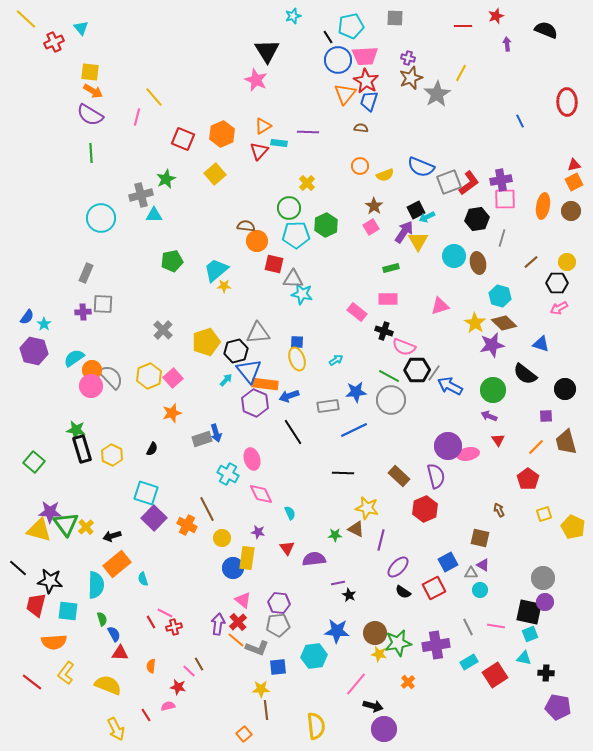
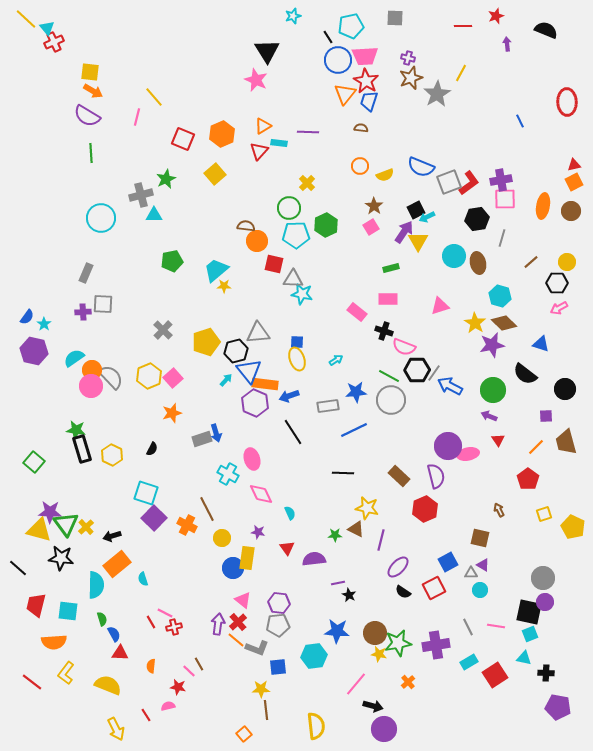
cyan triangle at (81, 28): moved 34 px left
purple semicircle at (90, 115): moved 3 px left, 1 px down
black star at (50, 581): moved 11 px right, 23 px up
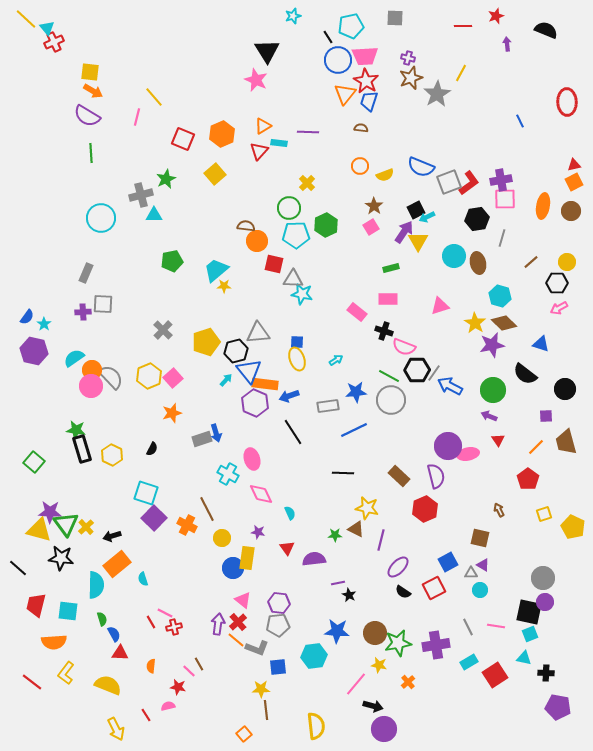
yellow star at (379, 654): moved 11 px down
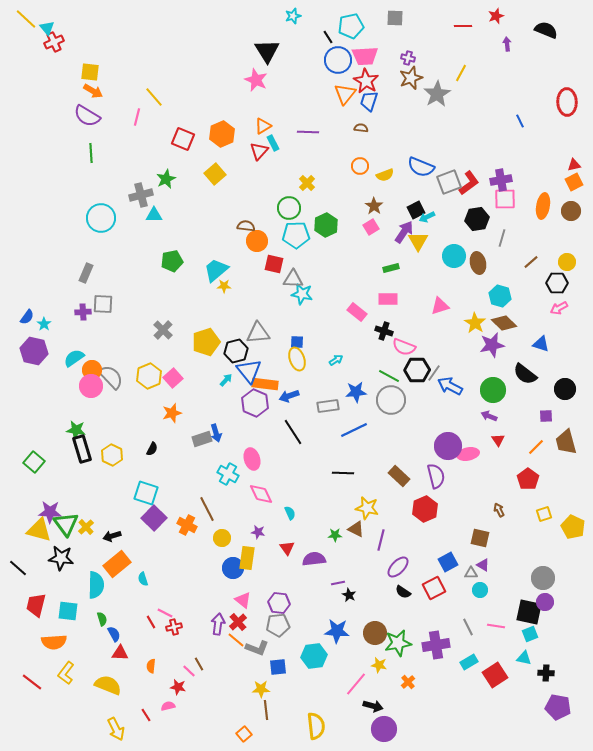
cyan rectangle at (279, 143): moved 6 px left; rotated 56 degrees clockwise
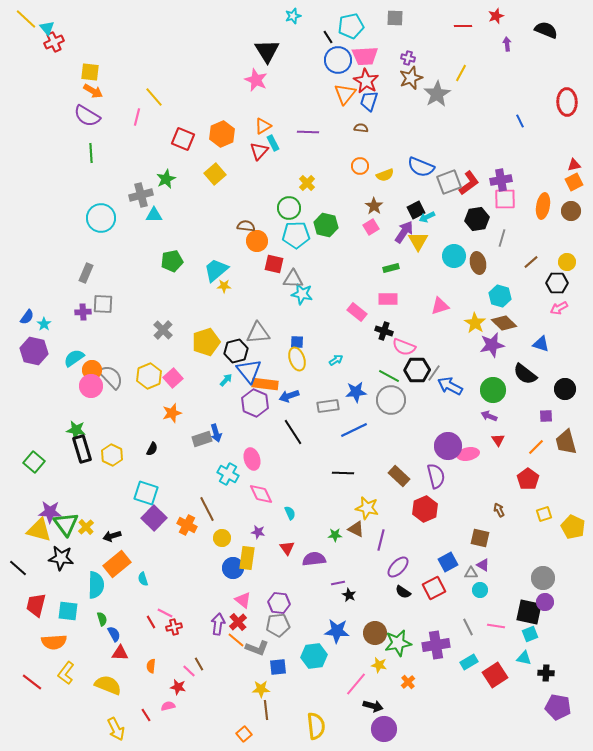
green hexagon at (326, 225): rotated 20 degrees counterclockwise
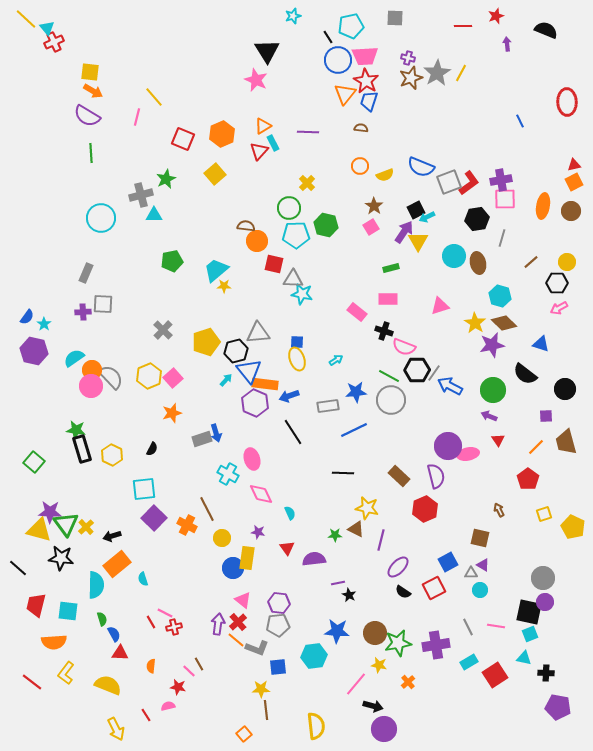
gray star at (437, 94): moved 21 px up
cyan square at (146, 493): moved 2 px left, 4 px up; rotated 25 degrees counterclockwise
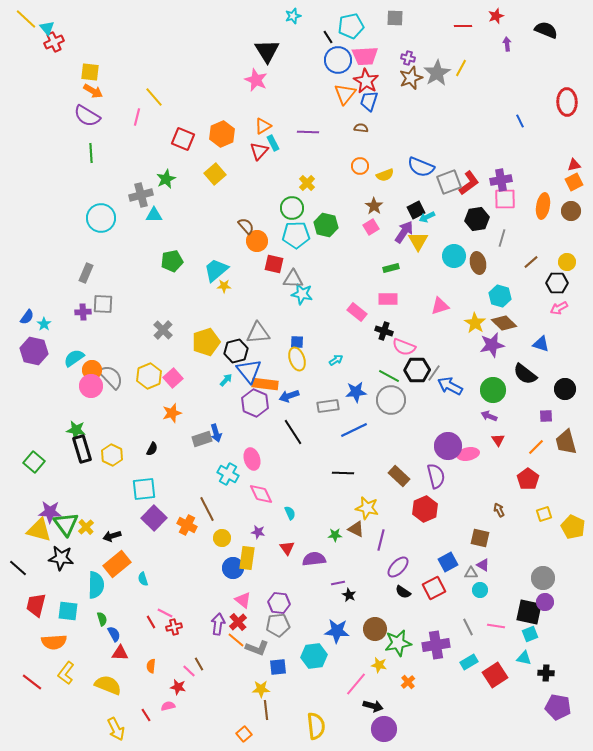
yellow line at (461, 73): moved 5 px up
green circle at (289, 208): moved 3 px right
brown semicircle at (246, 226): rotated 42 degrees clockwise
brown circle at (375, 633): moved 4 px up
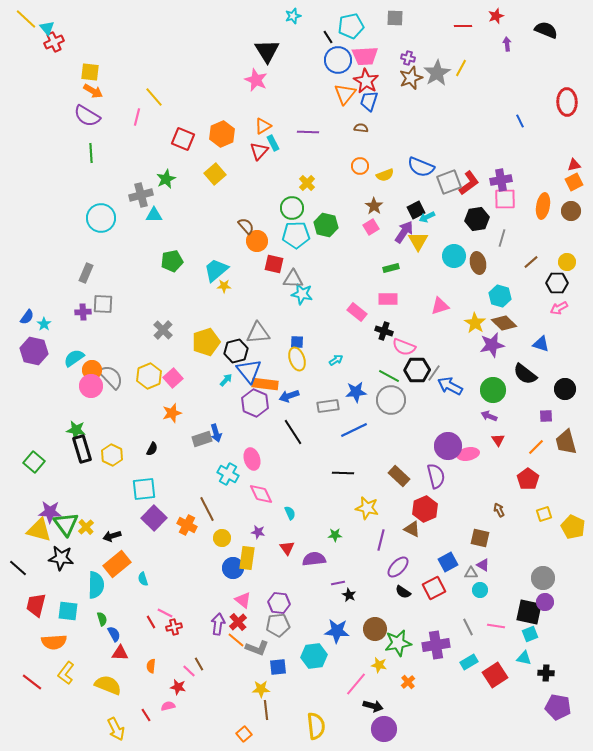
brown triangle at (356, 529): moved 56 px right
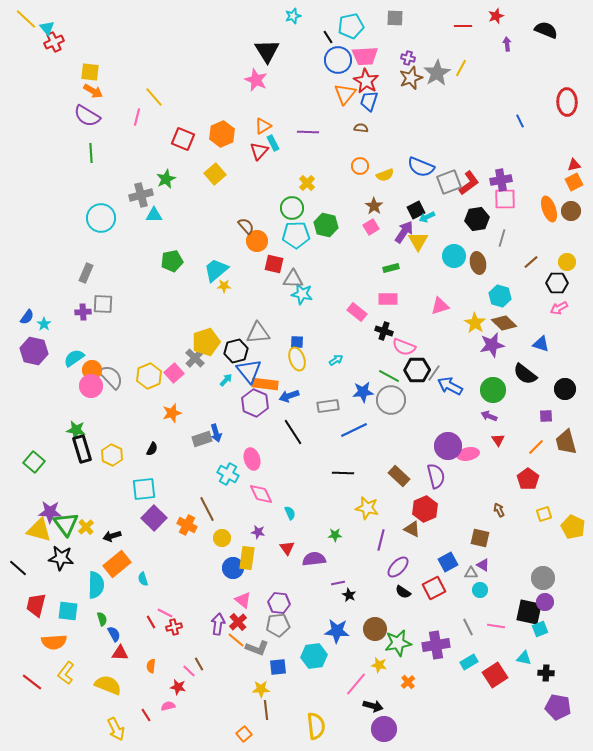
orange ellipse at (543, 206): moved 6 px right, 3 px down; rotated 30 degrees counterclockwise
gray cross at (163, 330): moved 32 px right, 28 px down
pink square at (173, 378): moved 1 px right, 5 px up
blue star at (356, 392): moved 7 px right
cyan square at (530, 634): moved 10 px right, 5 px up
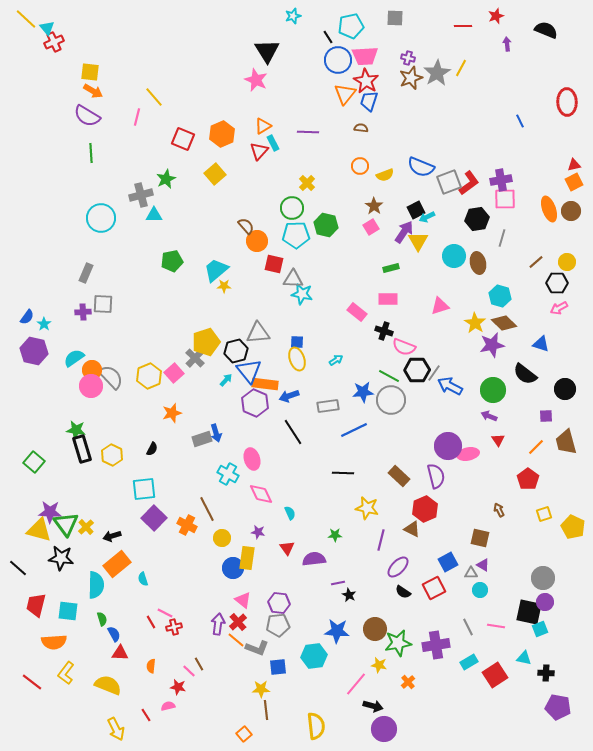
brown line at (531, 262): moved 5 px right
